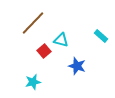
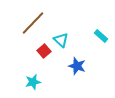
cyan triangle: rotated 28 degrees clockwise
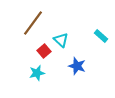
brown line: rotated 8 degrees counterclockwise
cyan star: moved 4 px right, 9 px up
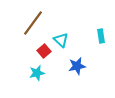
cyan rectangle: rotated 40 degrees clockwise
blue star: rotated 30 degrees counterclockwise
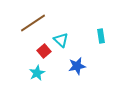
brown line: rotated 20 degrees clockwise
cyan star: rotated 14 degrees counterclockwise
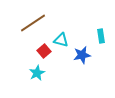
cyan triangle: rotated 28 degrees counterclockwise
blue star: moved 5 px right, 11 px up
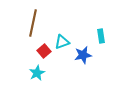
brown line: rotated 44 degrees counterclockwise
cyan triangle: moved 1 px right, 2 px down; rotated 35 degrees counterclockwise
blue star: moved 1 px right
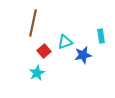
cyan triangle: moved 3 px right
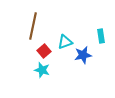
brown line: moved 3 px down
cyan star: moved 5 px right, 3 px up; rotated 28 degrees counterclockwise
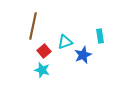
cyan rectangle: moved 1 px left
blue star: rotated 12 degrees counterclockwise
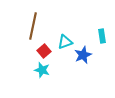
cyan rectangle: moved 2 px right
